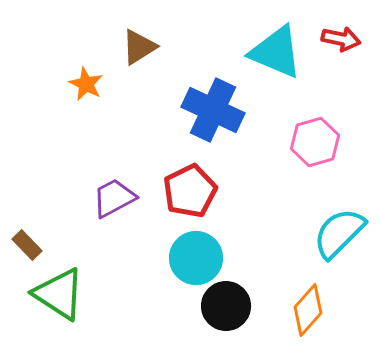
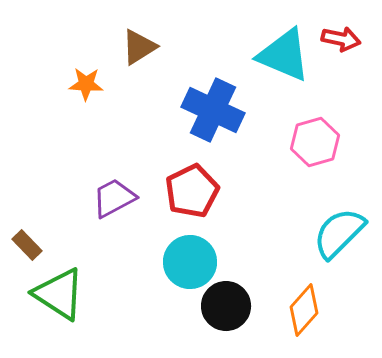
cyan triangle: moved 8 px right, 3 px down
orange star: rotated 24 degrees counterclockwise
red pentagon: moved 2 px right
cyan circle: moved 6 px left, 4 px down
orange diamond: moved 4 px left
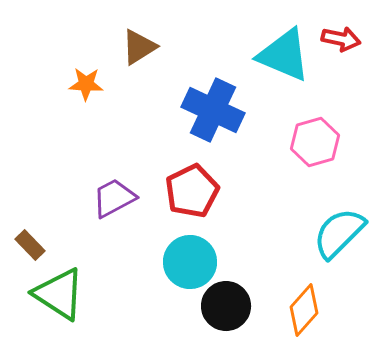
brown rectangle: moved 3 px right
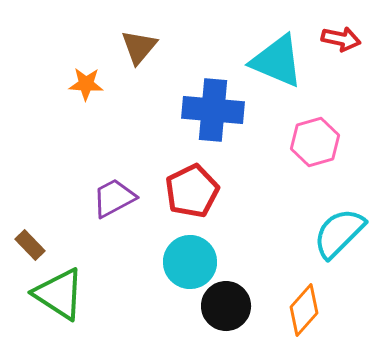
brown triangle: rotated 18 degrees counterclockwise
cyan triangle: moved 7 px left, 6 px down
blue cross: rotated 20 degrees counterclockwise
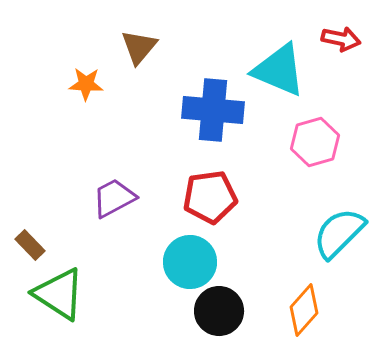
cyan triangle: moved 2 px right, 9 px down
red pentagon: moved 18 px right, 6 px down; rotated 18 degrees clockwise
black circle: moved 7 px left, 5 px down
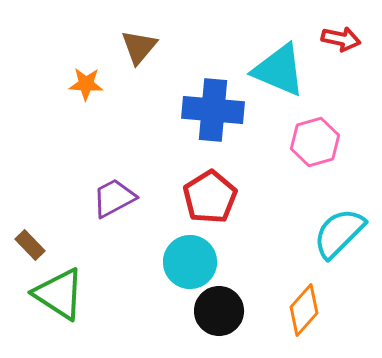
red pentagon: rotated 24 degrees counterclockwise
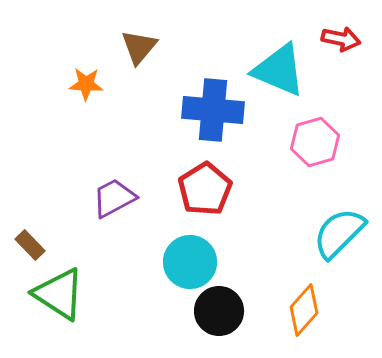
red pentagon: moved 5 px left, 8 px up
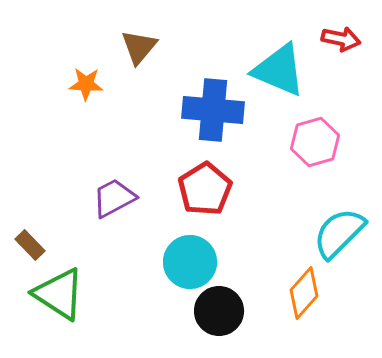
orange diamond: moved 17 px up
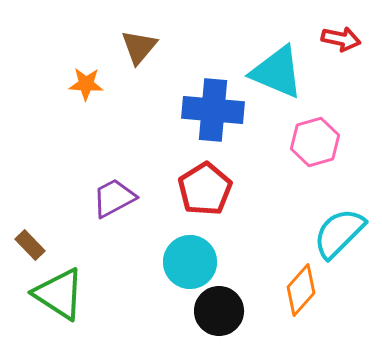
cyan triangle: moved 2 px left, 2 px down
orange diamond: moved 3 px left, 3 px up
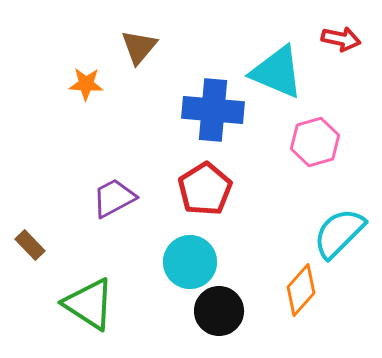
green triangle: moved 30 px right, 10 px down
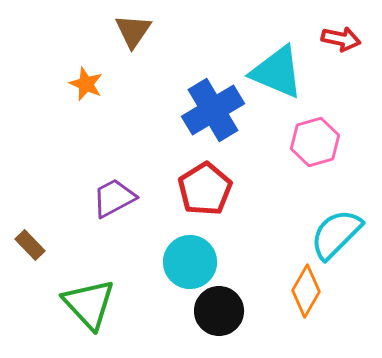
brown triangle: moved 6 px left, 16 px up; rotated 6 degrees counterclockwise
orange star: rotated 20 degrees clockwise
blue cross: rotated 36 degrees counterclockwise
cyan semicircle: moved 3 px left, 1 px down
orange diamond: moved 5 px right, 1 px down; rotated 12 degrees counterclockwise
green triangle: rotated 14 degrees clockwise
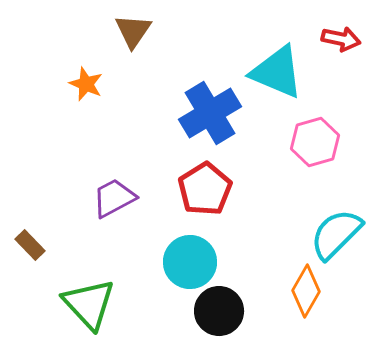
blue cross: moved 3 px left, 3 px down
